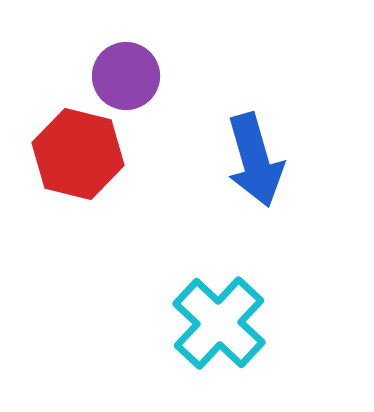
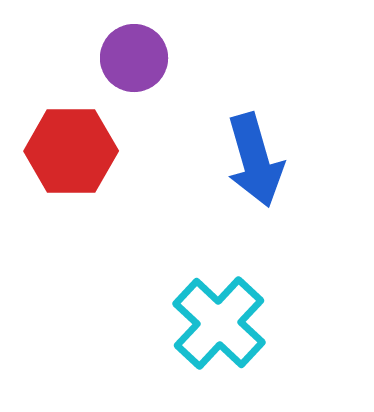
purple circle: moved 8 px right, 18 px up
red hexagon: moved 7 px left, 3 px up; rotated 14 degrees counterclockwise
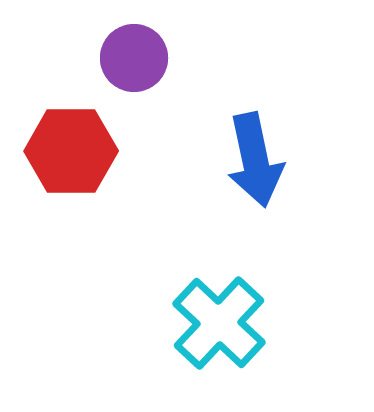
blue arrow: rotated 4 degrees clockwise
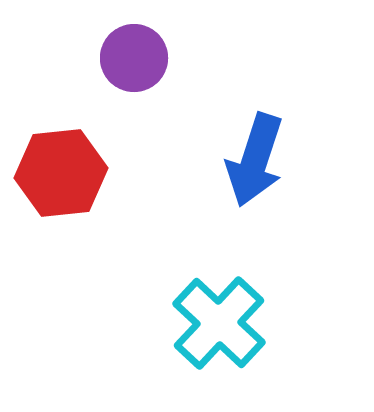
red hexagon: moved 10 px left, 22 px down; rotated 6 degrees counterclockwise
blue arrow: rotated 30 degrees clockwise
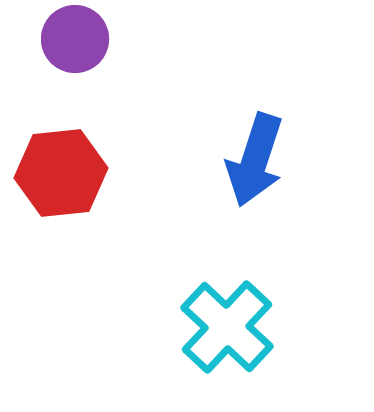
purple circle: moved 59 px left, 19 px up
cyan cross: moved 8 px right, 4 px down
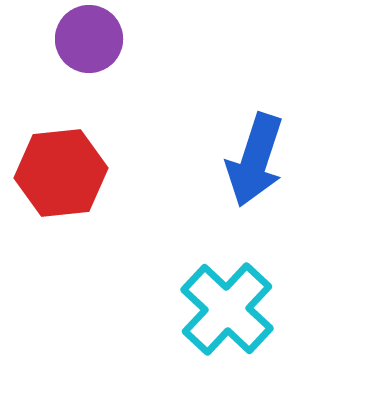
purple circle: moved 14 px right
cyan cross: moved 18 px up
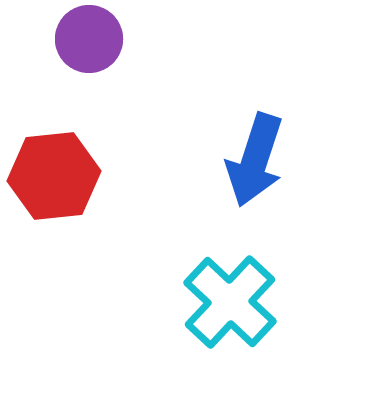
red hexagon: moved 7 px left, 3 px down
cyan cross: moved 3 px right, 7 px up
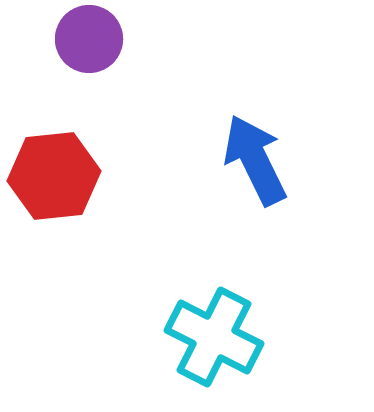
blue arrow: rotated 136 degrees clockwise
cyan cross: moved 16 px left, 35 px down; rotated 16 degrees counterclockwise
